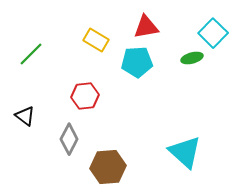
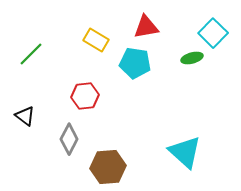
cyan pentagon: moved 2 px left, 1 px down; rotated 12 degrees clockwise
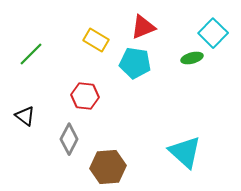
red triangle: moved 3 px left; rotated 12 degrees counterclockwise
red hexagon: rotated 12 degrees clockwise
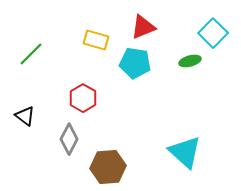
yellow rectangle: rotated 15 degrees counterclockwise
green ellipse: moved 2 px left, 3 px down
red hexagon: moved 2 px left, 2 px down; rotated 24 degrees clockwise
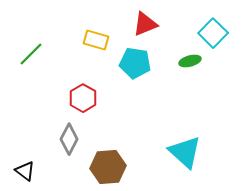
red triangle: moved 2 px right, 3 px up
black triangle: moved 55 px down
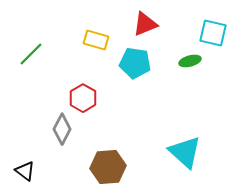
cyan square: rotated 32 degrees counterclockwise
gray diamond: moved 7 px left, 10 px up
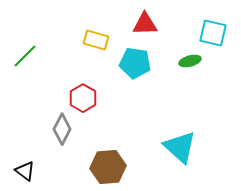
red triangle: rotated 20 degrees clockwise
green line: moved 6 px left, 2 px down
cyan triangle: moved 5 px left, 5 px up
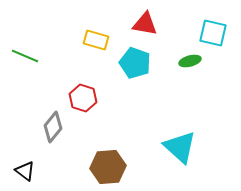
red triangle: rotated 12 degrees clockwise
green line: rotated 68 degrees clockwise
cyan pentagon: rotated 12 degrees clockwise
red hexagon: rotated 12 degrees counterclockwise
gray diamond: moved 9 px left, 2 px up; rotated 12 degrees clockwise
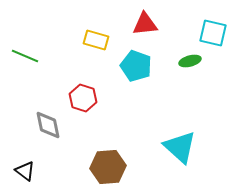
red triangle: rotated 16 degrees counterclockwise
cyan pentagon: moved 1 px right, 3 px down
gray diamond: moved 5 px left, 2 px up; rotated 52 degrees counterclockwise
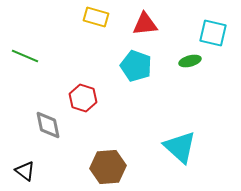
yellow rectangle: moved 23 px up
